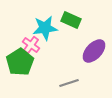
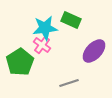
pink cross: moved 11 px right
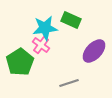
pink cross: moved 1 px left
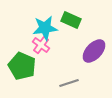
green pentagon: moved 2 px right, 4 px down; rotated 16 degrees counterclockwise
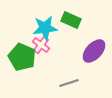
green pentagon: moved 9 px up
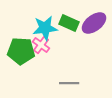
green rectangle: moved 2 px left, 3 px down
purple ellipse: moved 28 px up; rotated 10 degrees clockwise
green pentagon: moved 1 px left, 6 px up; rotated 20 degrees counterclockwise
gray line: rotated 18 degrees clockwise
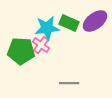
purple ellipse: moved 1 px right, 2 px up
cyan star: moved 2 px right
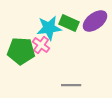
cyan star: moved 2 px right
gray line: moved 2 px right, 2 px down
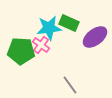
purple ellipse: moved 16 px down
gray line: moved 1 px left; rotated 54 degrees clockwise
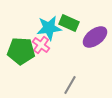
gray line: rotated 66 degrees clockwise
